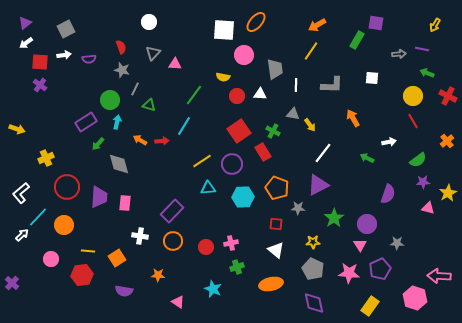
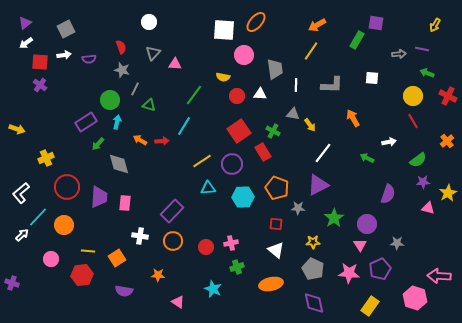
purple cross at (12, 283): rotated 24 degrees counterclockwise
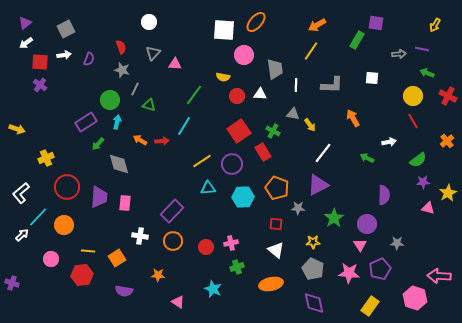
purple semicircle at (89, 59): rotated 64 degrees counterclockwise
purple semicircle at (388, 194): moved 4 px left, 1 px down; rotated 18 degrees counterclockwise
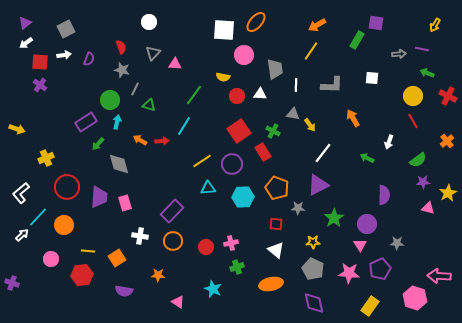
white arrow at (389, 142): rotated 120 degrees clockwise
pink rectangle at (125, 203): rotated 21 degrees counterclockwise
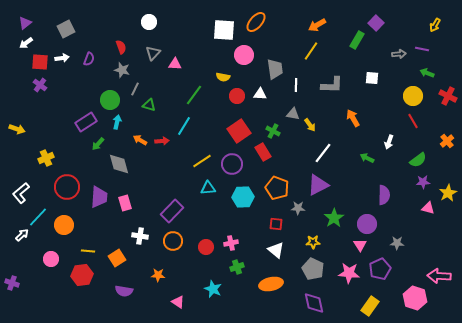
purple square at (376, 23): rotated 35 degrees clockwise
white arrow at (64, 55): moved 2 px left, 3 px down
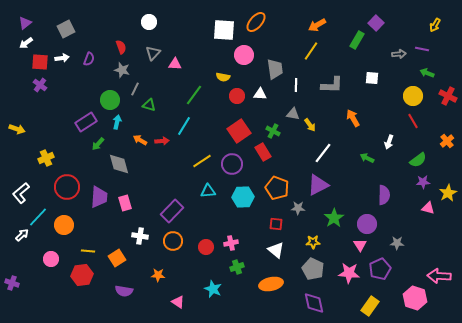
cyan triangle at (208, 188): moved 3 px down
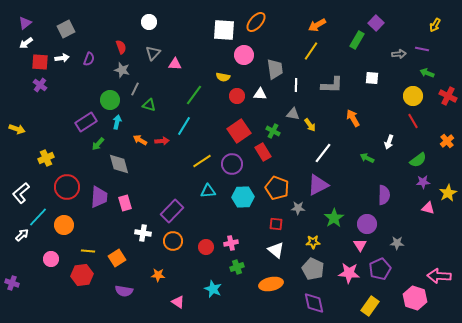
white cross at (140, 236): moved 3 px right, 3 px up
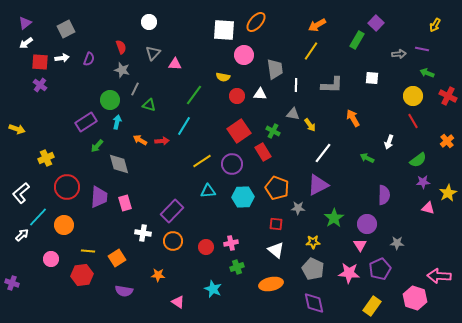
green arrow at (98, 144): moved 1 px left, 2 px down
yellow rectangle at (370, 306): moved 2 px right
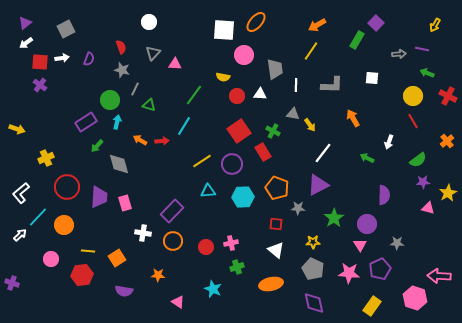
white arrow at (22, 235): moved 2 px left
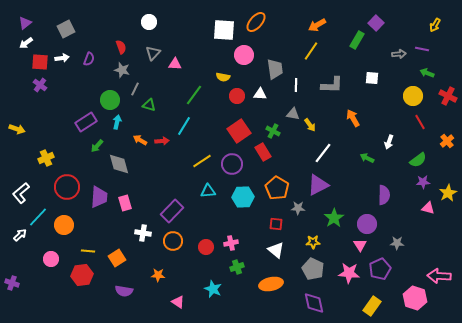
red line at (413, 121): moved 7 px right, 1 px down
orange pentagon at (277, 188): rotated 10 degrees clockwise
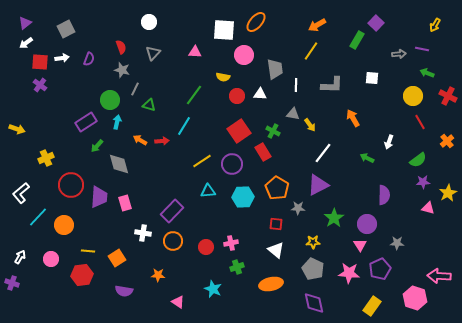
pink triangle at (175, 64): moved 20 px right, 12 px up
red circle at (67, 187): moved 4 px right, 2 px up
white arrow at (20, 235): moved 22 px down; rotated 16 degrees counterclockwise
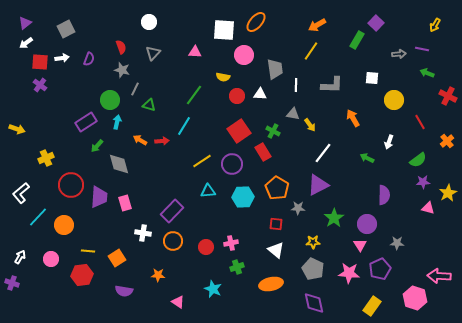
yellow circle at (413, 96): moved 19 px left, 4 px down
